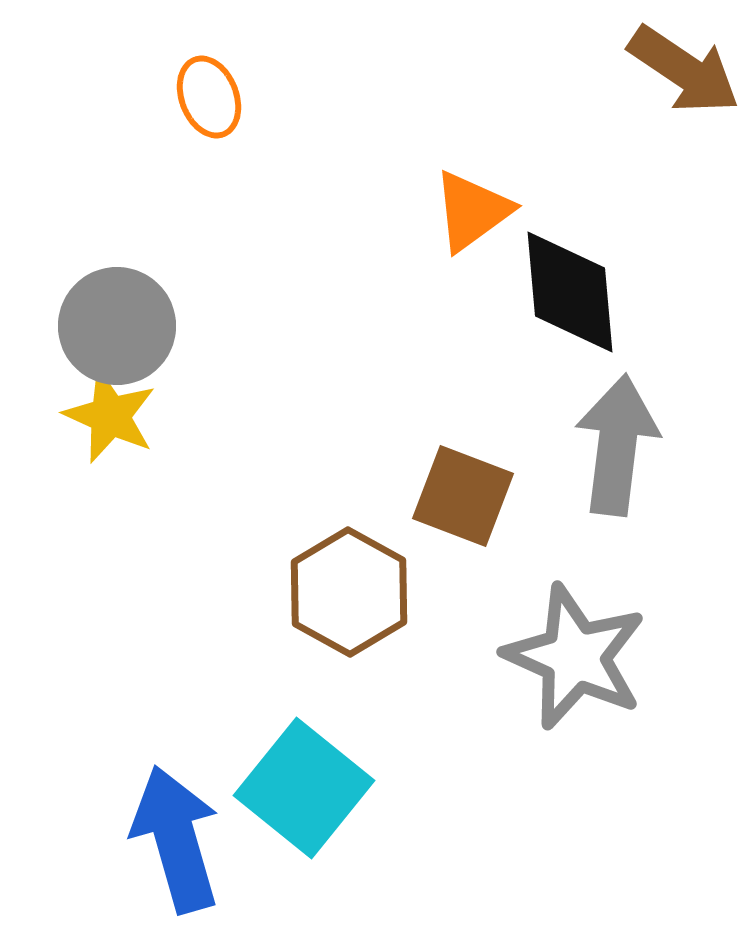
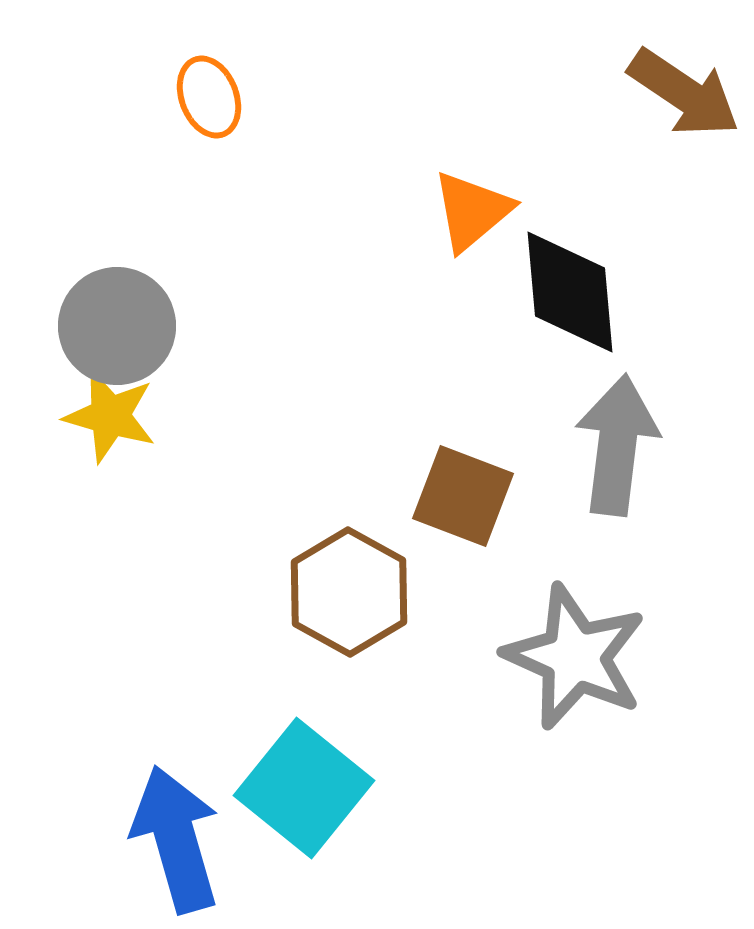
brown arrow: moved 23 px down
orange triangle: rotated 4 degrees counterclockwise
yellow star: rotated 8 degrees counterclockwise
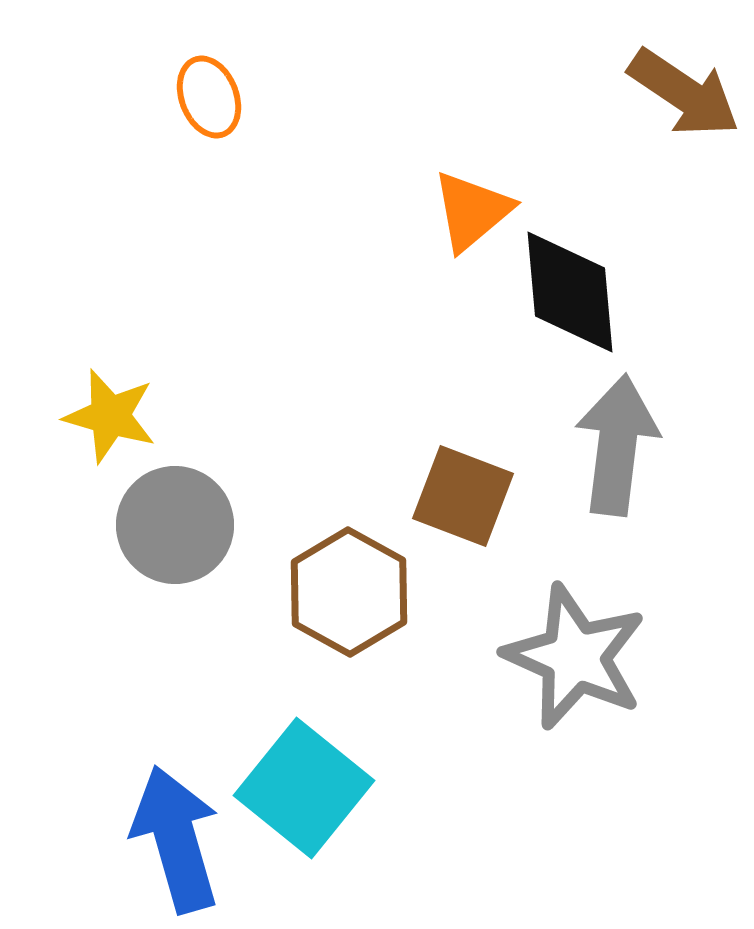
gray circle: moved 58 px right, 199 px down
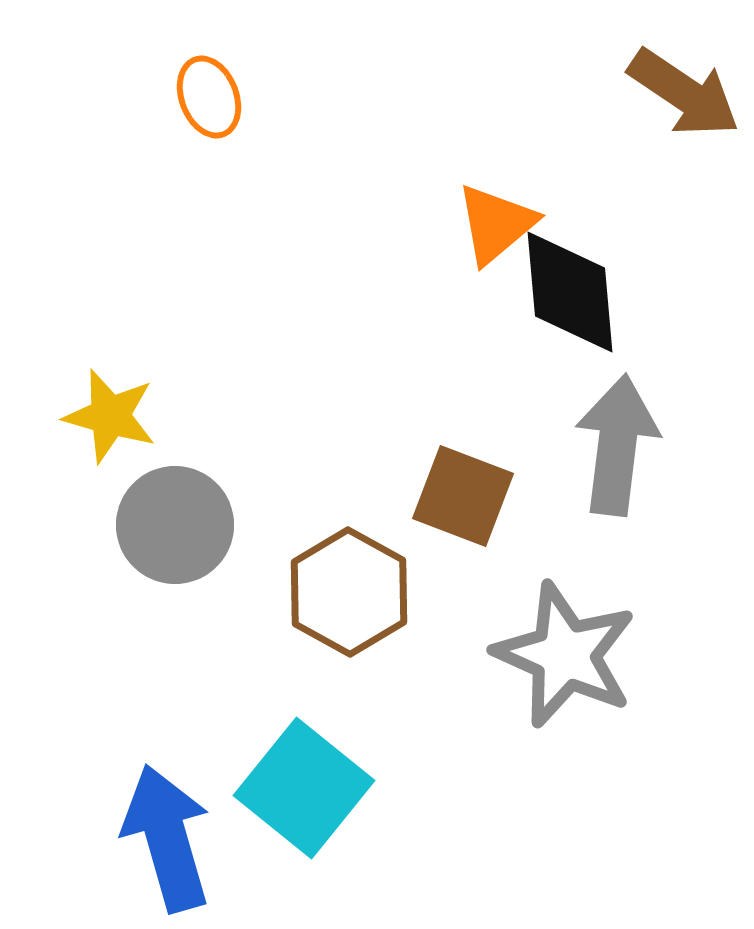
orange triangle: moved 24 px right, 13 px down
gray star: moved 10 px left, 2 px up
blue arrow: moved 9 px left, 1 px up
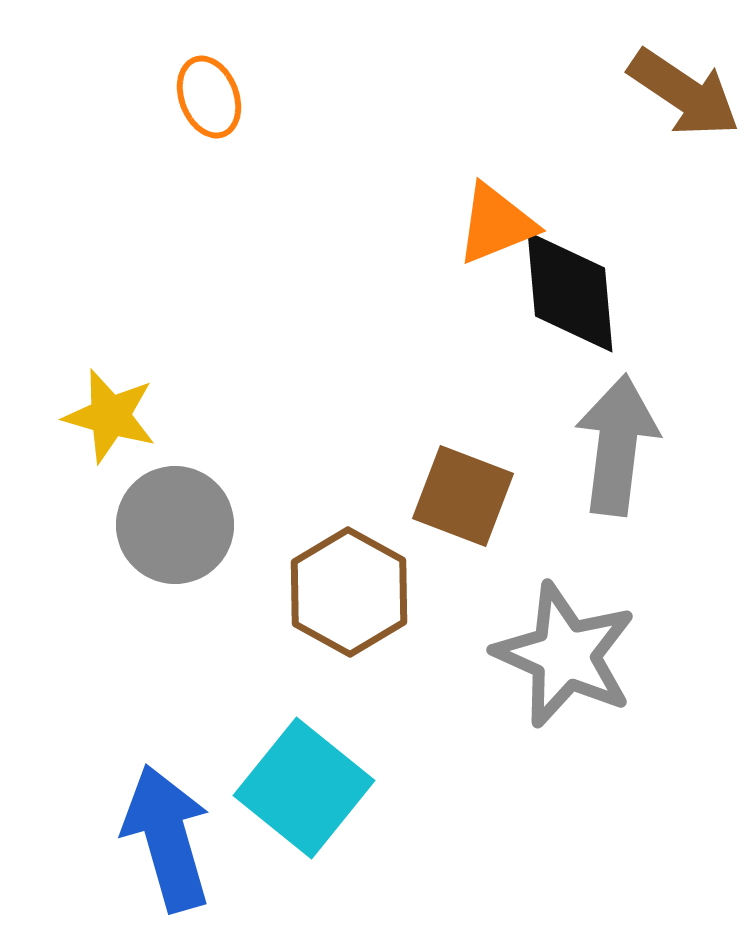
orange triangle: rotated 18 degrees clockwise
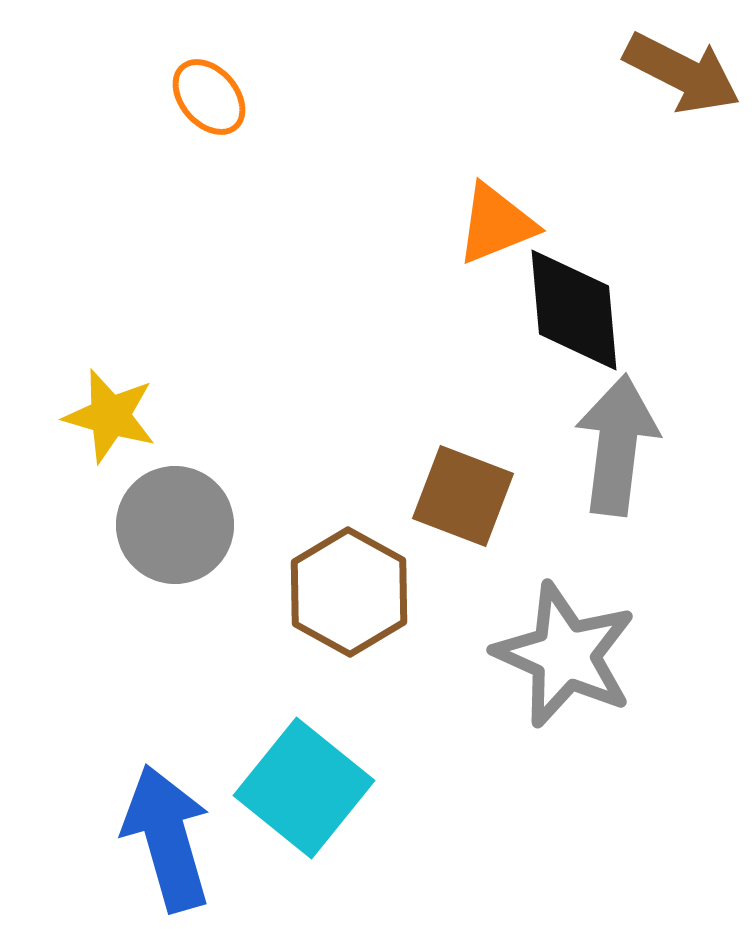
brown arrow: moved 2 px left, 20 px up; rotated 7 degrees counterclockwise
orange ellipse: rotated 20 degrees counterclockwise
black diamond: moved 4 px right, 18 px down
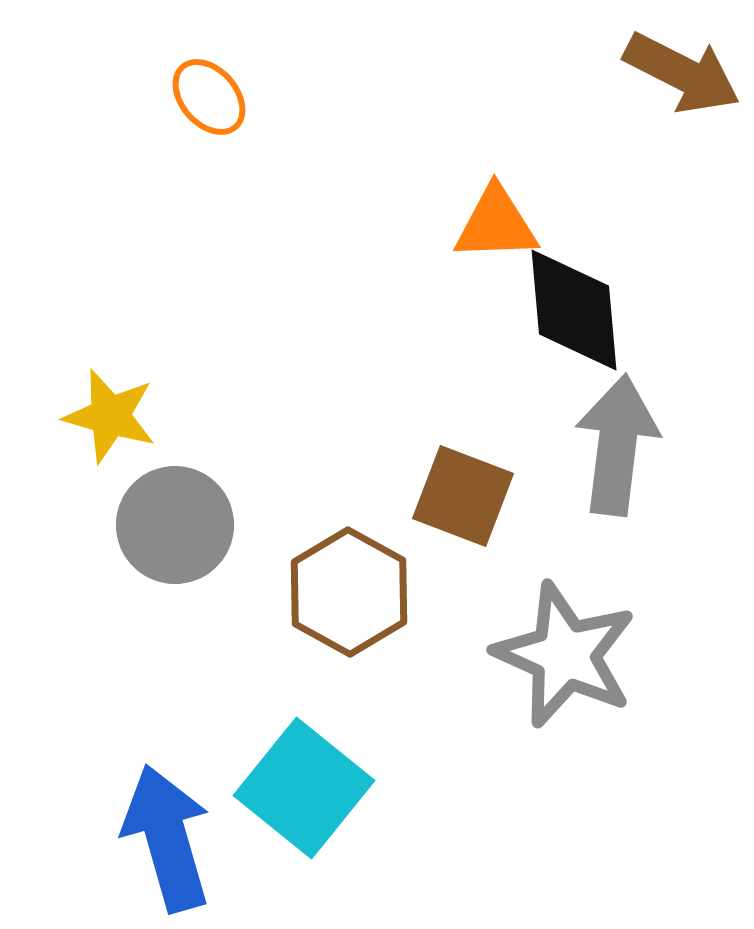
orange triangle: rotated 20 degrees clockwise
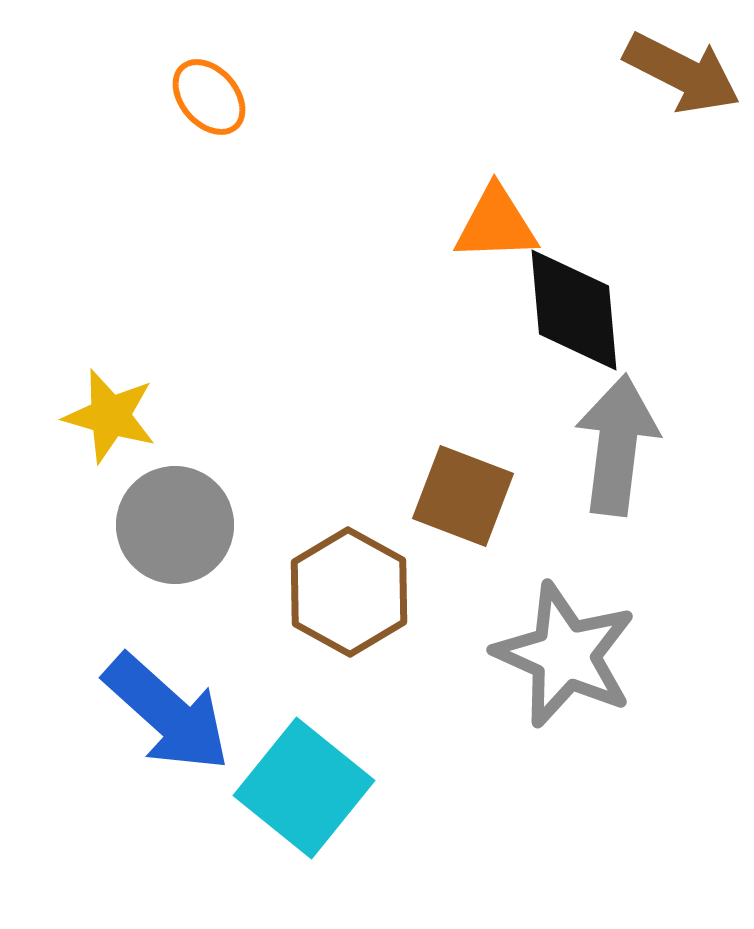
blue arrow: moved 125 px up; rotated 148 degrees clockwise
